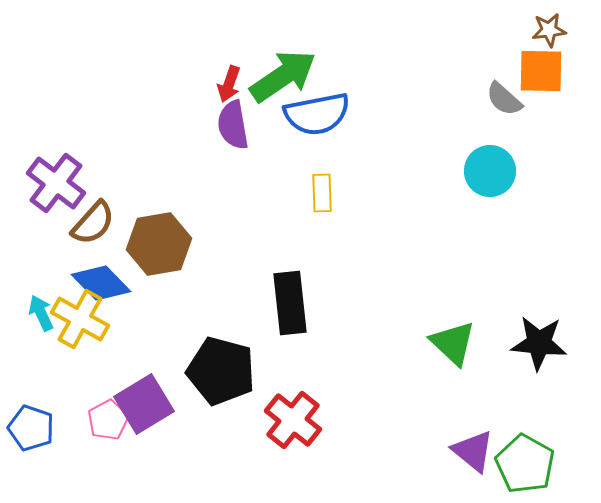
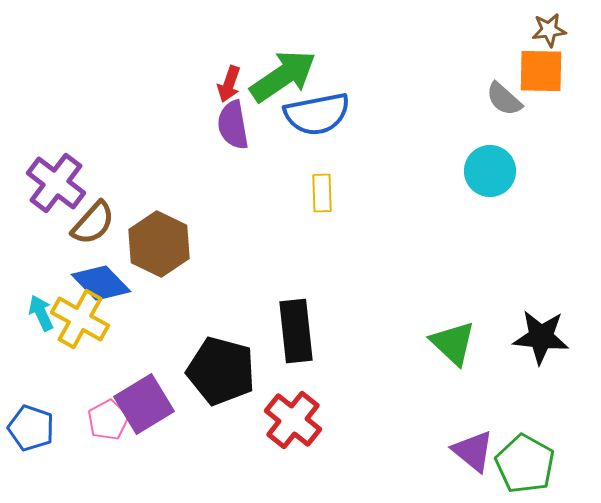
brown hexagon: rotated 24 degrees counterclockwise
black rectangle: moved 6 px right, 28 px down
black star: moved 2 px right, 6 px up
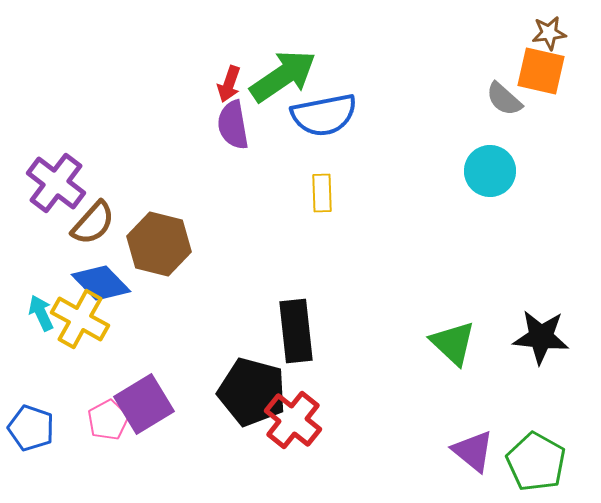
brown star: moved 3 px down
orange square: rotated 12 degrees clockwise
blue semicircle: moved 7 px right, 1 px down
brown hexagon: rotated 12 degrees counterclockwise
black pentagon: moved 31 px right, 21 px down
green pentagon: moved 11 px right, 2 px up
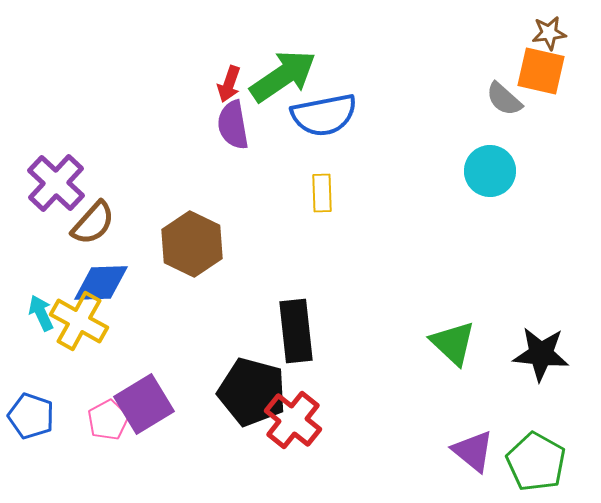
purple cross: rotated 6 degrees clockwise
brown hexagon: moved 33 px right; rotated 12 degrees clockwise
blue diamond: rotated 48 degrees counterclockwise
yellow cross: moved 1 px left, 2 px down
black star: moved 17 px down
blue pentagon: moved 12 px up
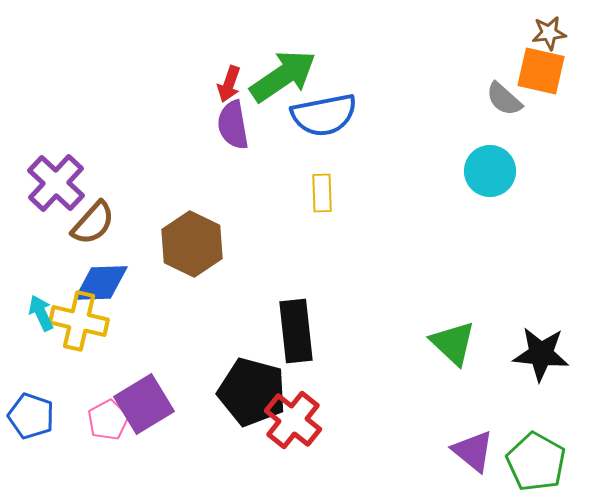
yellow cross: rotated 16 degrees counterclockwise
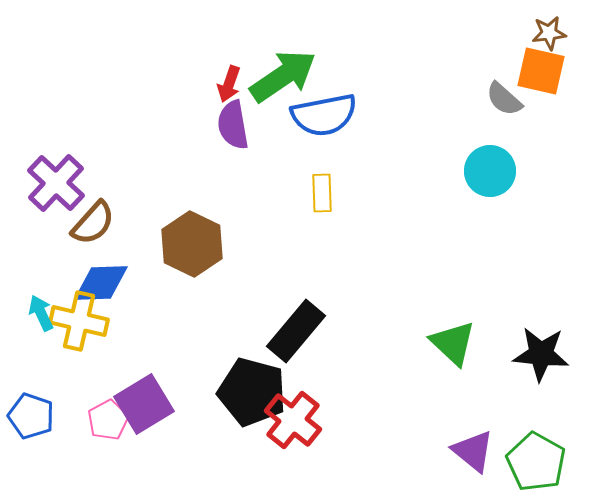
black rectangle: rotated 46 degrees clockwise
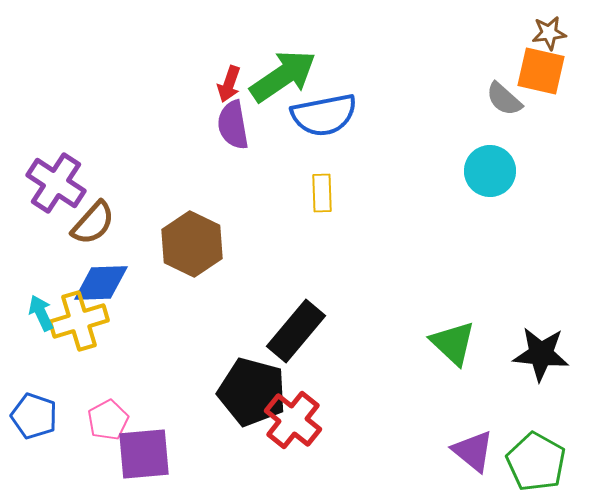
purple cross: rotated 10 degrees counterclockwise
yellow cross: rotated 30 degrees counterclockwise
purple square: moved 50 px down; rotated 26 degrees clockwise
blue pentagon: moved 3 px right
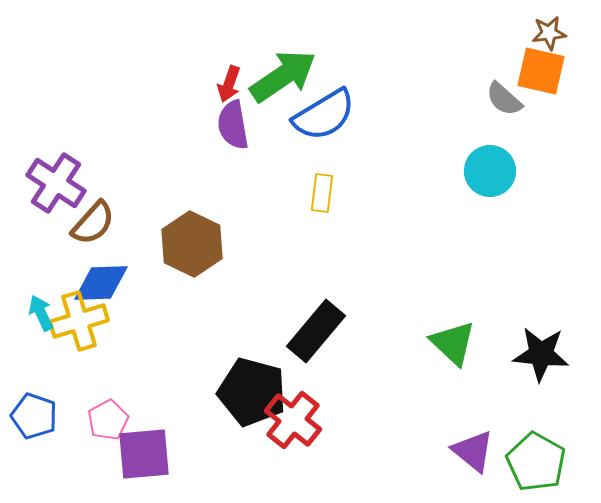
blue semicircle: rotated 20 degrees counterclockwise
yellow rectangle: rotated 9 degrees clockwise
black rectangle: moved 20 px right
